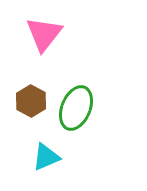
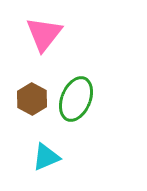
brown hexagon: moved 1 px right, 2 px up
green ellipse: moved 9 px up
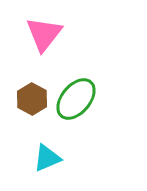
green ellipse: rotated 18 degrees clockwise
cyan triangle: moved 1 px right, 1 px down
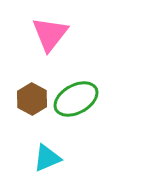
pink triangle: moved 6 px right
green ellipse: rotated 21 degrees clockwise
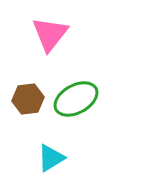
brown hexagon: moved 4 px left; rotated 24 degrees clockwise
cyan triangle: moved 4 px right; rotated 8 degrees counterclockwise
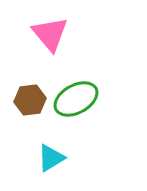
pink triangle: rotated 18 degrees counterclockwise
brown hexagon: moved 2 px right, 1 px down
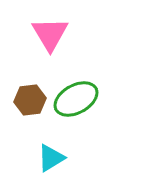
pink triangle: rotated 9 degrees clockwise
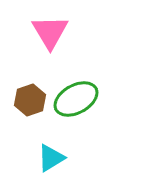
pink triangle: moved 2 px up
brown hexagon: rotated 12 degrees counterclockwise
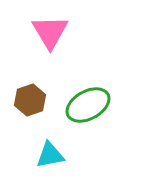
green ellipse: moved 12 px right, 6 px down
cyan triangle: moved 1 px left, 3 px up; rotated 20 degrees clockwise
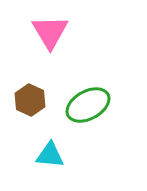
brown hexagon: rotated 16 degrees counterclockwise
cyan triangle: rotated 16 degrees clockwise
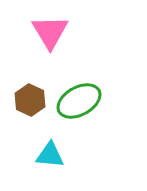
green ellipse: moved 9 px left, 4 px up
